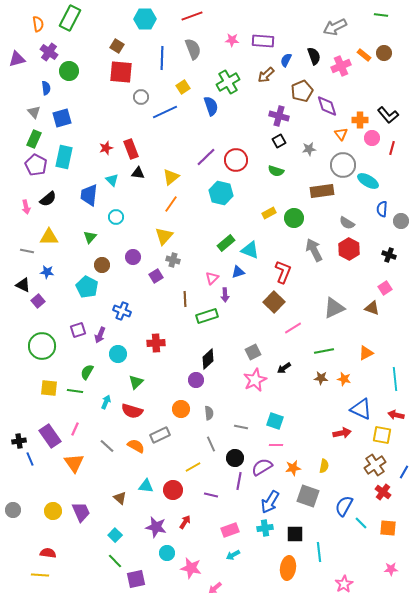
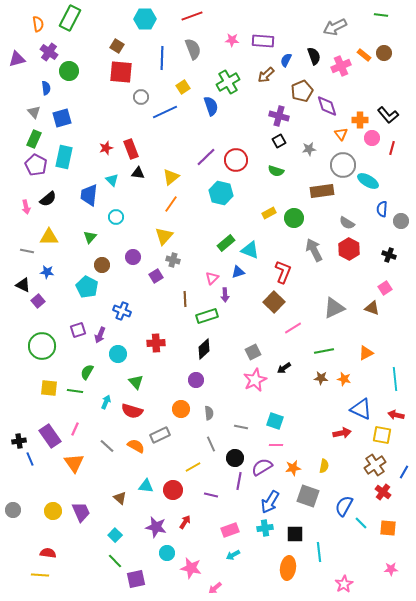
black diamond at (208, 359): moved 4 px left, 10 px up
green triangle at (136, 382): rotated 28 degrees counterclockwise
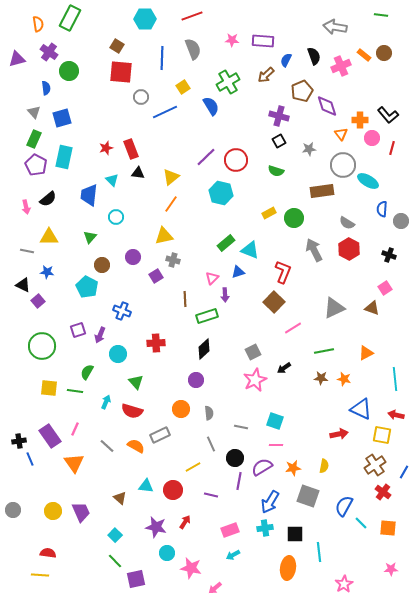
gray arrow at (335, 27): rotated 35 degrees clockwise
blue semicircle at (211, 106): rotated 12 degrees counterclockwise
yellow triangle at (164, 236): rotated 36 degrees clockwise
red arrow at (342, 433): moved 3 px left, 1 px down
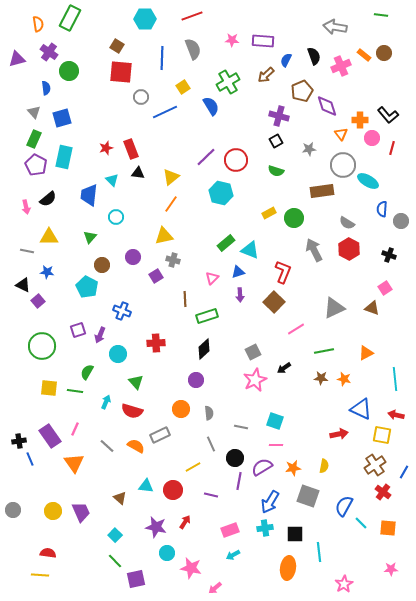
black square at (279, 141): moved 3 px left
purple arrow at (225, 295): moved 15 px right
pink line at (293, 328): moved 3 px right, 1 px down
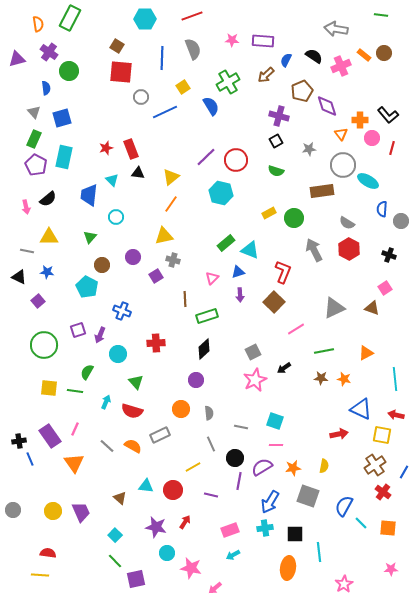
gray arrow at (335, 27): moved 1 px right, 2 px down
black semicircle at (314, 56): rotated 36 degrees counterclockwise
black triangle at (23, 285): moved 4 px left, 8 px up
green circle at (42, 346): moved 2 px right, 1 px up
orange semicircle at (136, 446): moved 3 px left
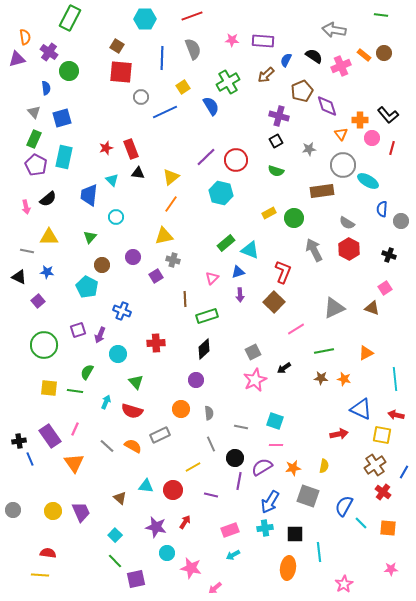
orange semicircle at (38, 24): moved 13 px left, 13 px down
gray arrow at (336, 29): moved 2 px left, 1 px down
